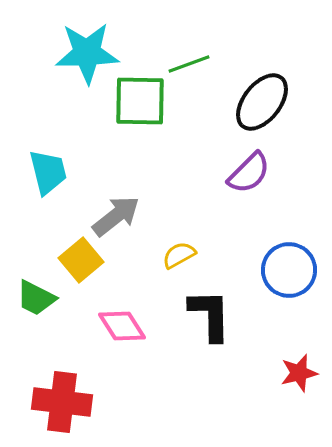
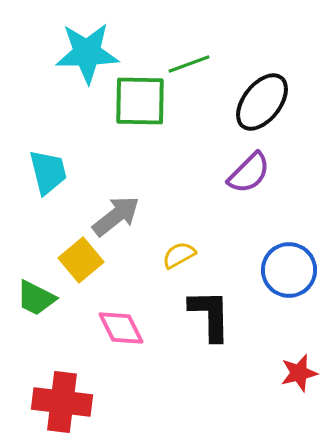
pink diamond: moved 1 px left, 2 px down; rotated 6 degrees clockwise
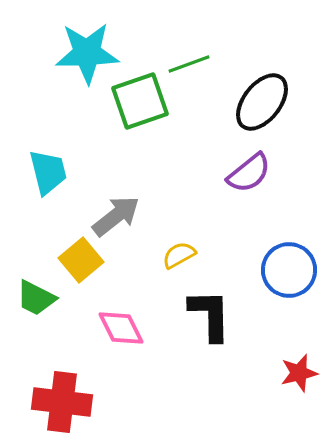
green square: rotated 20 degrees counterclockwise
purple semicircle: rotated 6 degrees clockwise
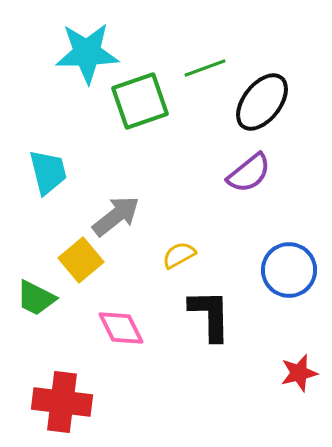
green line: moved 16 px right, 4 px down
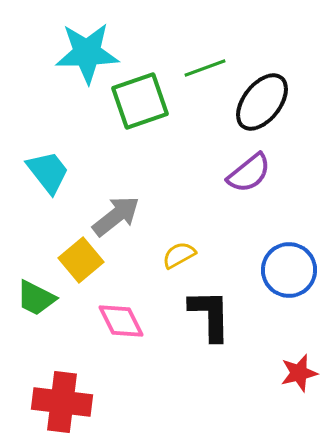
cyan trapezoid: rotated 24 degrees counterclockwise
pink diamond: moved 7 px up
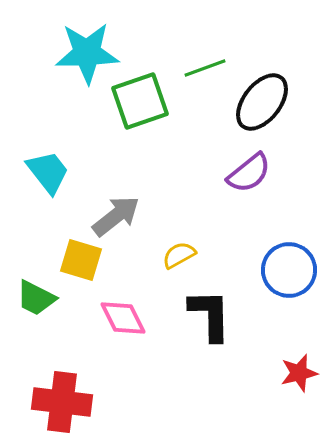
yellow square: rotated 33 degrees counterclockwise
pink diamond: moved 2 px right, 3 px up
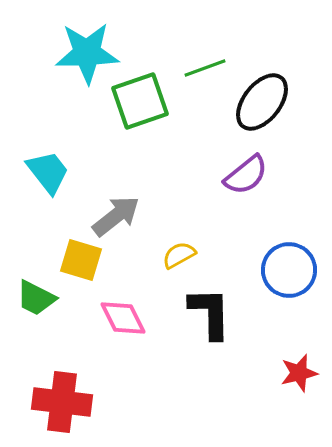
purple semicircle: moved 3 px left, 2 px down
black L-shape: moved 2 px up
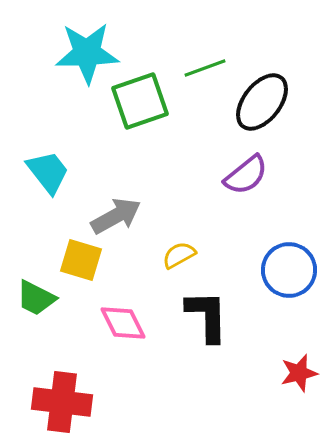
gray arrow: rotated 9 degrees clockwise
black L-shape: moved 3 px left, 3 px down
pink diamond: moved 5 px down
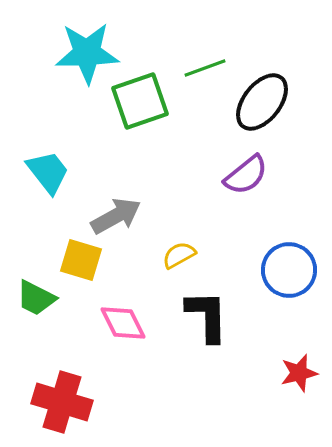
red cross: rotated 10 degrees clockwise
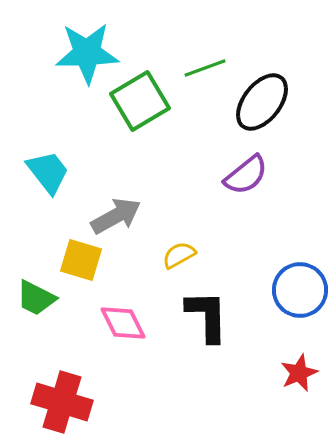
green square: rotated 12 degrees counterclockwise
blue circle: moved 11 px right, 20 px down
red star: rotated 9 degrees counterclockwise
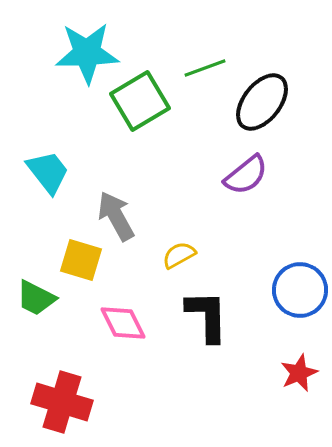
gray arrow: rotated 90 degrees counterclockwise
